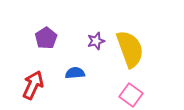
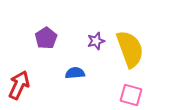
red arrow: moved 14 px left
pink square: rotated 20 degrees counterclockwise
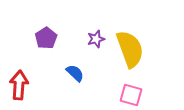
purple star: moved 2 px up
blue semicircle: rotated 48 degrees clockwise
red arrow: rotated 20 degrees counterclockwise
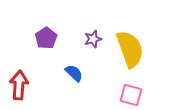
purple star: moved 3 px left
blue semicircle: moved 1 px left
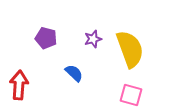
purple pentagon: rotated 25 degrees counterclockwise
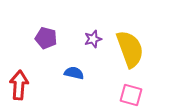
blue semicircle: rotated 30 degrees counterclockwise
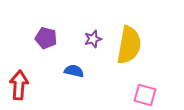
yellow semicircle: moved 1 px left, 4 px up; rotated 30 degrees clockwise
blue semicircle: moved 2 px up
pink square: moved 14 px right
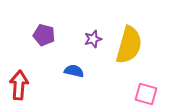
purple pentagon: moved 2 px left, 3 px up
yellow semicircle: rotated 6 degrees clockwise
pink square: moved 1 px right, 1 px up
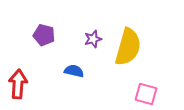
yellow semicircle: moved 1 px left, 2 px down
red arrow: moved 1 px left, 1 px up
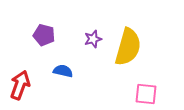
blue semicircle: moved 11 px left
red arrow: moved 2 px right, 1 px down; rotated 16 degrees clockwise
pink square: rotated 10 degrees counterclockwise
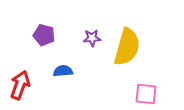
purple star: moved 1 px left, 1 px up; rotated 12 degrees clockwise
yellow semicircle: moved 1 px left
blue semicircle: rotated 18 degrees counterclockwise
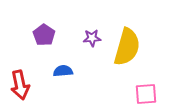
purple pentagon: rotated 20 degrees clockwise
red arrow: rotated 148 degrees clockwise
pink square: rotated 10 degrees counterclockwise
